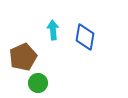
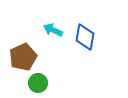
cyan arrow: rotated 60 degrees counterclockwise
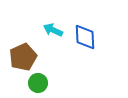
blue diamond: rotated 12 degrees counterclockwise
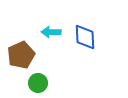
cyan arrow: moved 2 px left, 2 px down; rotated 24 degrees counterclockwise
brown pentagon: moved 2 px left, 2 px up
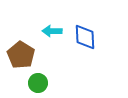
cyan arrow: moved 1 px right, 1 px up
brown pentagon: rotated 16 degrees counterclockwise
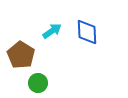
cyan arrow: rotated 144 degrees clockwise
blue diamond: moved 2 px right, 5 px up
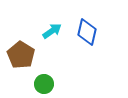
blue diamond: rotated 16 degrees clockwise
green circle: moved 6 px right, 1 px down
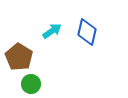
brown pentagon: moved 2 px left, 2 px down
green circle: moved 13 px left
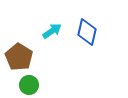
green circle: moved 2 px left, 1 px down
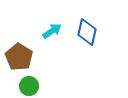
green circle: moved 1 px down
